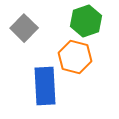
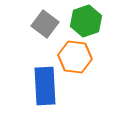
gray square: moved 21 px right, 4 px up; rotated 8 degrees counterclockwise
orange hexagon: rotated 8 degrees counterclockwise
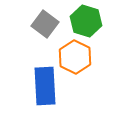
green hexagon: rotated 24 degrees counterclockwise
orange hexagon: rotated 20 degrees clockwise
